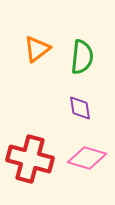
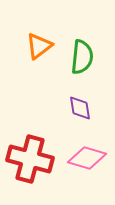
orange triangle: moved 2 px right, 3 px up
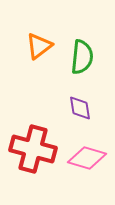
red cross: moved 3 px right, 10 px up
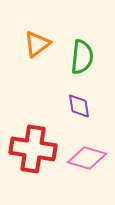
orange triangle: moved 2 px left, 2 px up
purple diamond: moved 1 px left, 2 px up
red cross: rotated 6 degrees counterclockwise
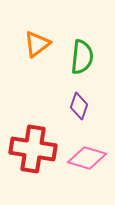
purple diamond: rotated 28 degrees clockwise
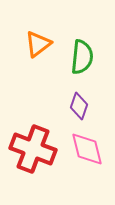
orange triangle: moved 1 px right
red cross: rotated 12 degrees clockwise
pink diamond: moved 9 px up; rotated 60 degrees clockwise
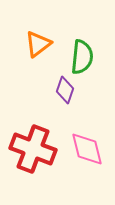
purple diamond: moved 14 px left, 16 px up
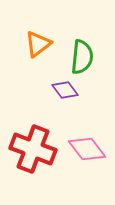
purple diamond: rotated 56 degrees counterclockwise
pink diamond: rotated 24 degrees counterclockwise
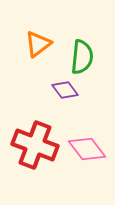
red cross: moved 2 px right, 4 px up
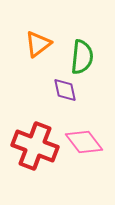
purple diamond: rotated 24 degrees clockwise
red cross: moved 1 px down
pink diamond: moved 3 px left, 7 px up
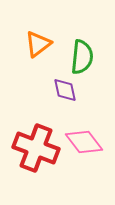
red cross: moved 1 px right, 2 px down
